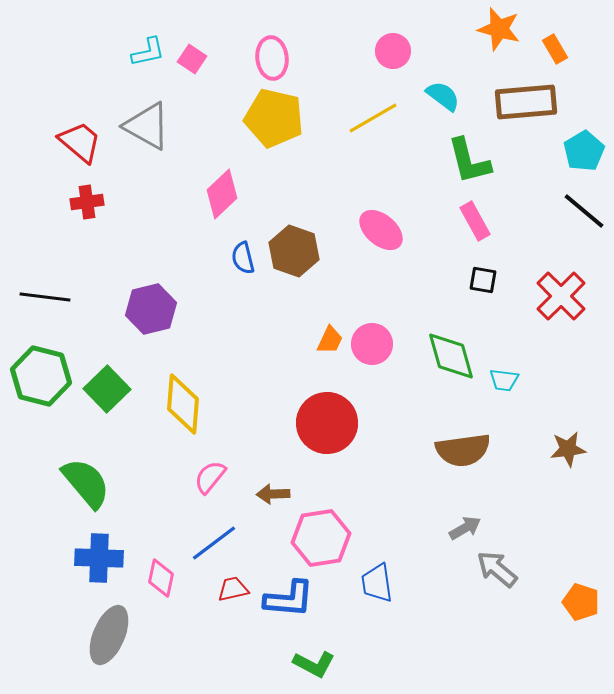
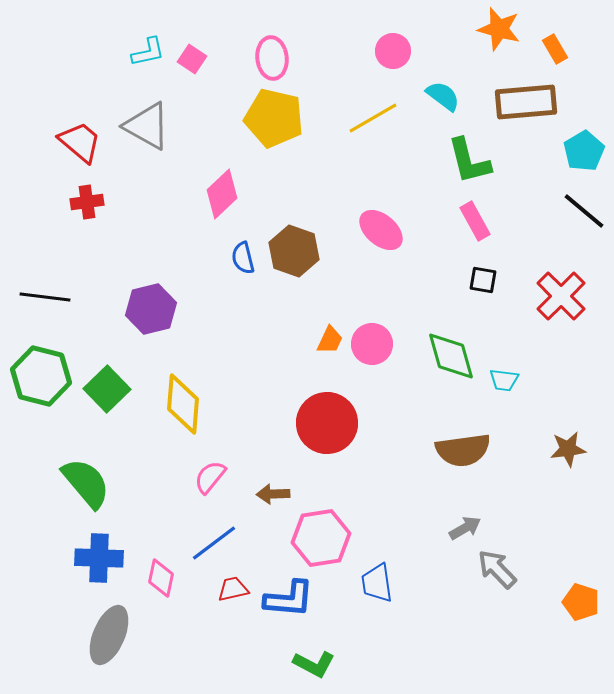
gray arrow at (497, 569): rotated 6 degrees clockwise
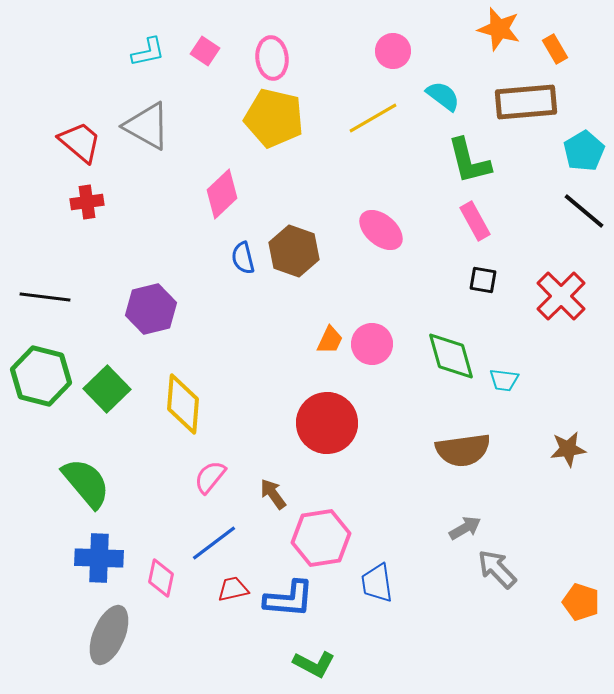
pink square at (192, 59): moved 13 px right, 8 px up
brown arrow at (273, 494): rotated 56 degrees clockwise
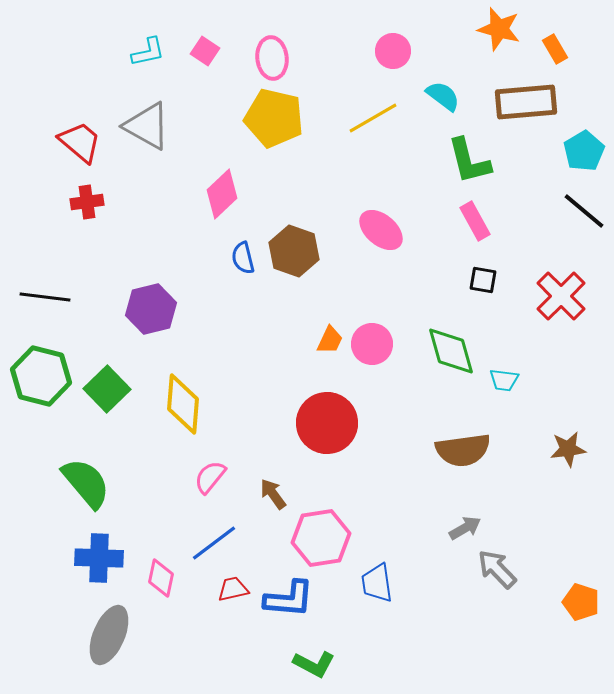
green diamond at (451, 356): moved 5 px up
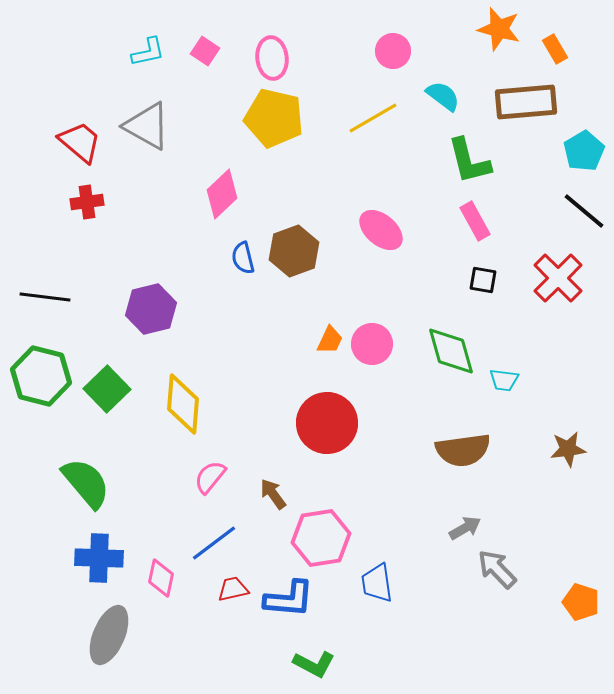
brown hexagon at (294, 251): rotated 21 degrees clockwise
red cross at (561, 296): moved 3 px left, 18 px up
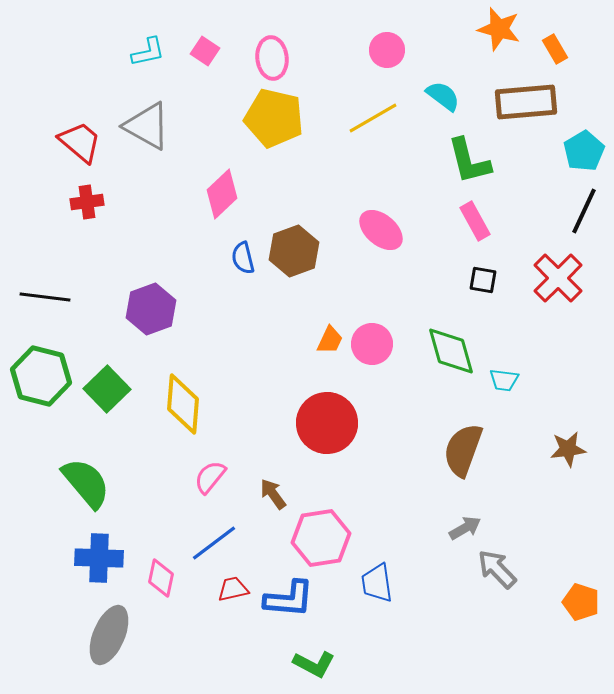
pink circle at (393, 51): moved 6 px left, 1 px up
black line at (584, 211): rotated 75 degrees clockwise
purple hexagon at (151, 309): rotated 6 degrees counterclockwise
brown semicircle at (463, 450): rotated 118 degrees clockwise
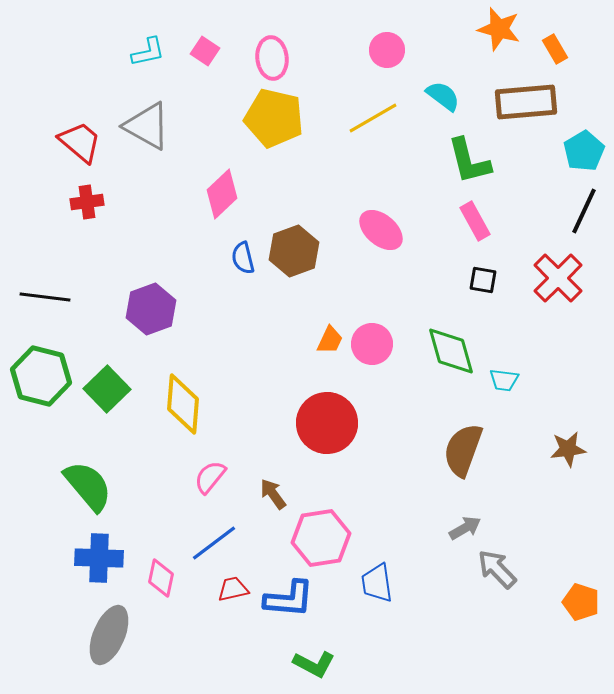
green semicircle at (86, 483): moved 2 px right, 3 px down
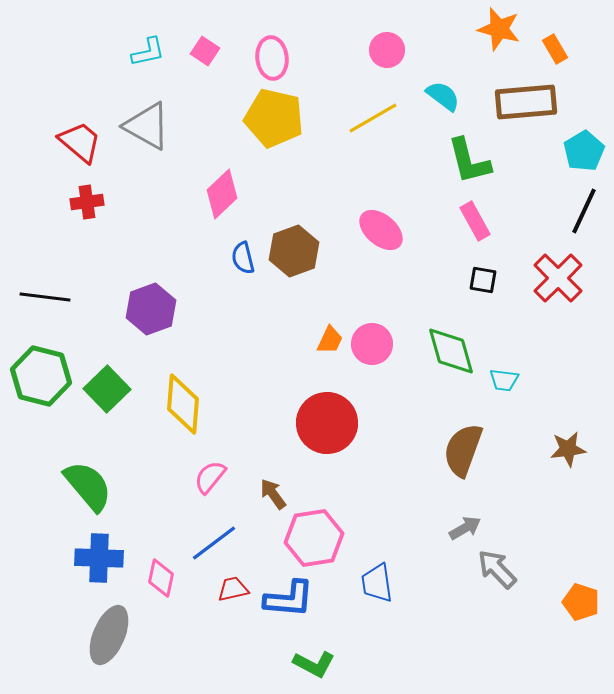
pink hexagon at (321, 538): moved 7 px left
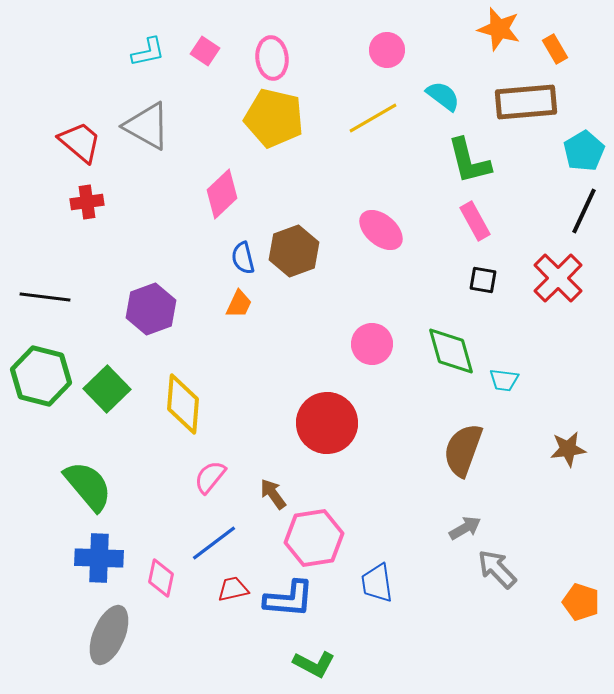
orange trapezoid at (330, 340): moved 91 px left, 36 px up
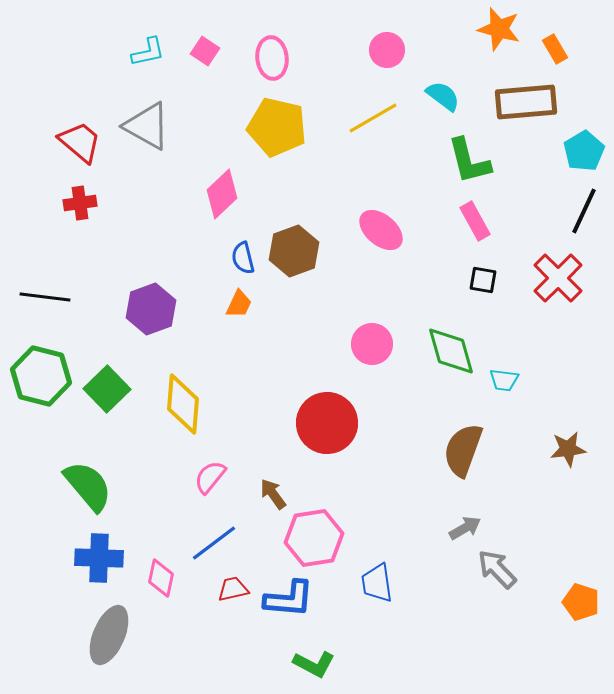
yellow pentagon at (274, 118): moved 3 px right, 9 px down
red cross at (87, 202): moved 7 px left, 1 px down
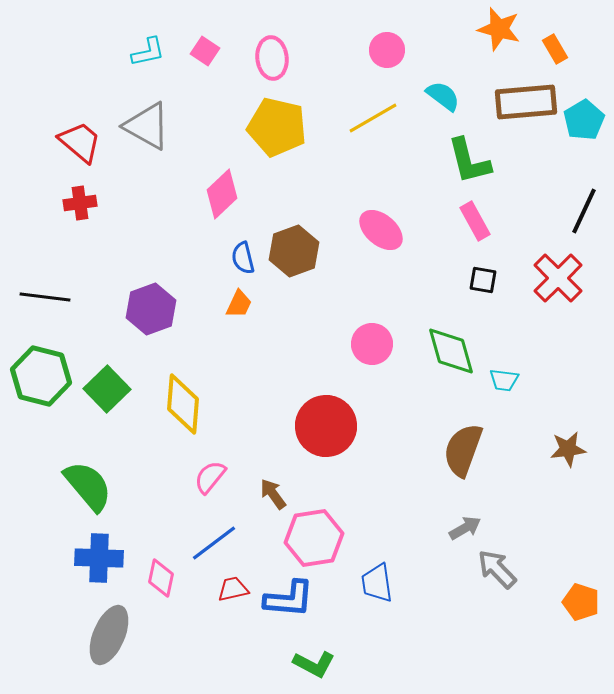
cyan pentagon at (584, 151): moved 31 px up
red circle at (327, 423): moved 1 px left, 3 px down
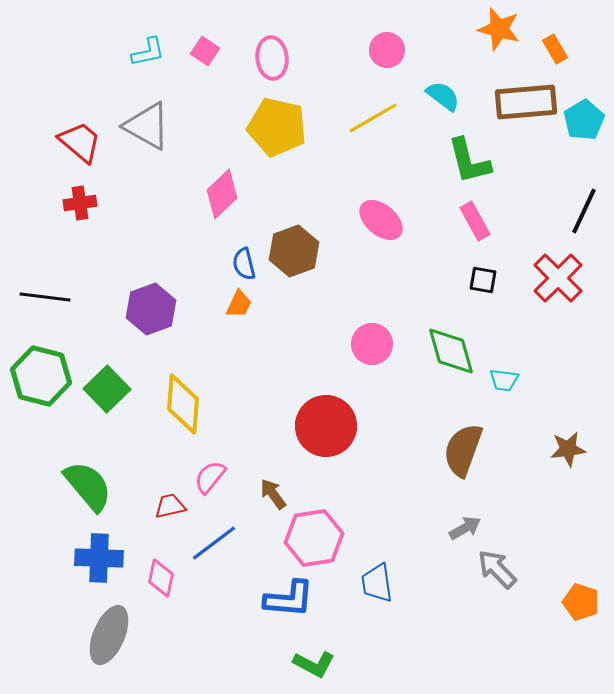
pink ellipse at (381, 230): moved 10 px up
blue semicircle at (243, 258): moved 1 px right, 6 px down
red trapezoid at (233, 589): moved 63 px left, 83 px up
